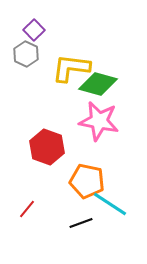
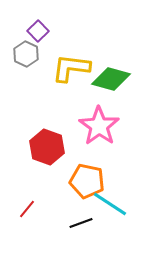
purple square: moved 4 px right, 1 px down
green diamond: moved 13 px right, 5 px up
pink star: moved 5 px down; rotated 24 degrees clockwise
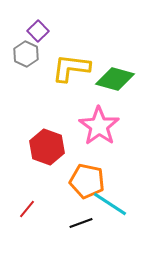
green diamond: moved 4 px right
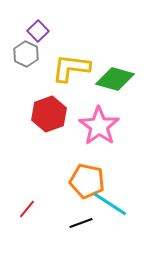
red hexagon: moved 2 px right, 33 px up; rotated 20 degrees clockwise
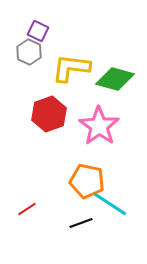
purple square: rotated 20 degrees counterclockwise
gray hexagon: moved 3 px right, 2 px up
red line: rotated 18 degrees clockwise
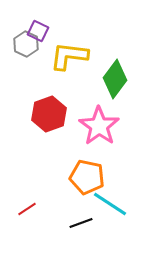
gray hexagon: moved 3 px left, 8 px up
yellow L-shape: moved 2 px left, 12 px up
green diamond: rotated 69 degrees counterclockwise
orange pentagon: moved 4 px up
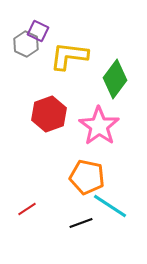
cyan line: moved 2 px down
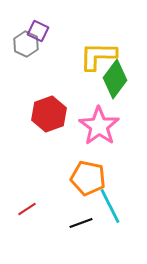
yellow L-shape: moved 29 px right; rotated 6 degrees counterclockwise
orange pentagon: moved 1 px right, 1 px down
cyan line: rotated 30 degrees clockwise
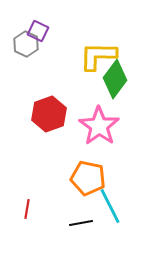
red line: rotated 48 degrees counterclockwise
black line: rotated 10 degrees clockwise
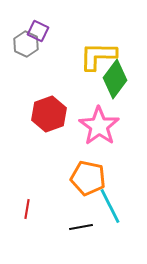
black line: moved 4 px down
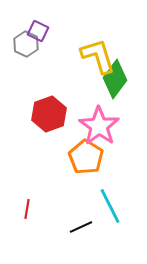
yellow L-shape: rotated 72 degrees clockwise
orange pentagon: moved 2 px left, 21 px up; rotated 20 degrees clockwise
black line: rotated 15 degrees counterclockwise
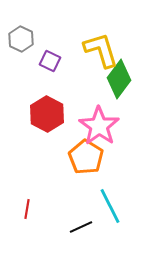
purple square: moved 12 px right, 30 px down
gray hexagon: moved 5 px left, 5 px up
yellow L-shape: moved 3 px right, 6 px up
green diamond: moved 4 px right
red hexagon: moved 2 px left; rotated 12 degrees counterclockwise
